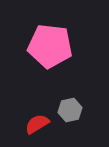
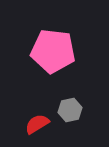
pink pentagon: moved 3 px right, 5 px down
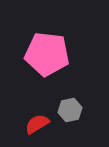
pink pentagon: moved 6 px left, 3 px down
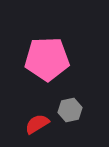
pink pentagon: moved 5 px down; rotated 9 degrees counterclockwise
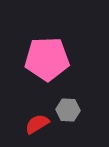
gray hexagon: moved 2 px left; rotated 15 degrees clockwise
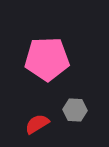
gray hexagon: moved 7 px right
